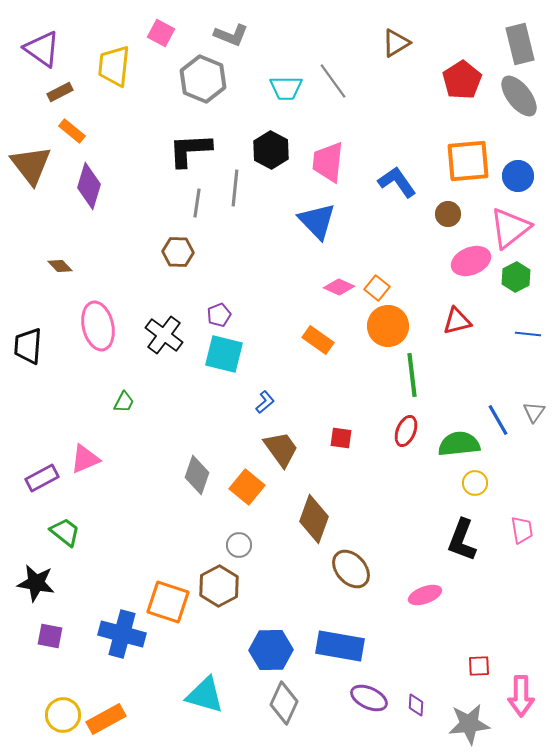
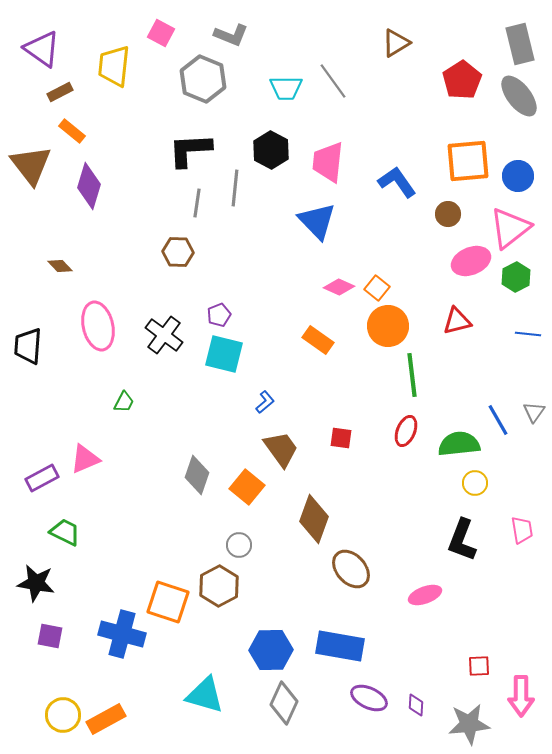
green trapezoid at (65, 532): rotated 12 degrees counterclockwise
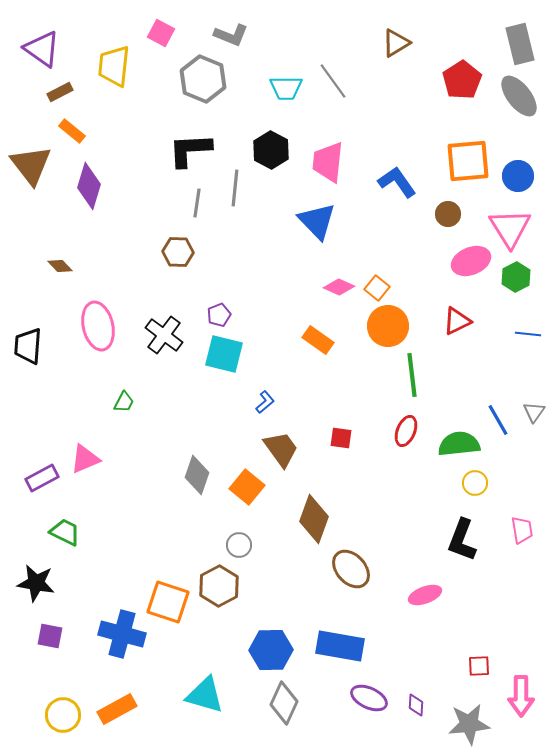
pink triangle at (510, 228): rotated 24 degrees counterclockwise
red triangle at (457, 321): rotated 12 degrees counterclockwise
orange rectangle at (106, 719): moved 11 px right, 10 px up
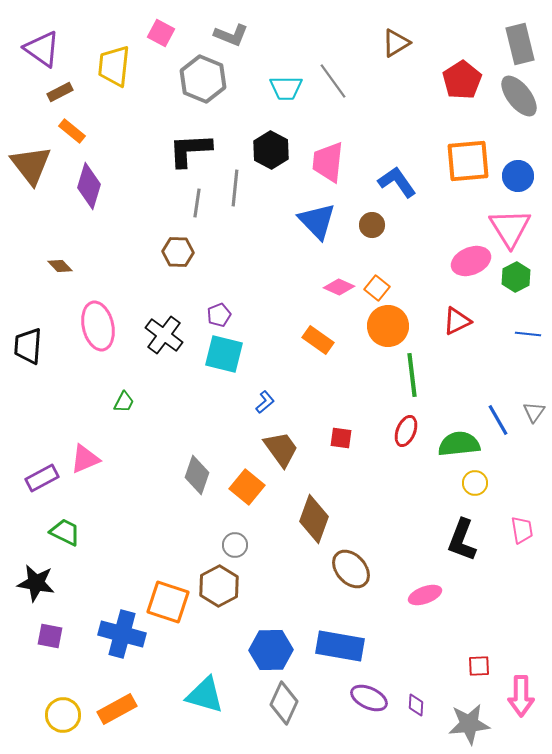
brown circle at (448, 214): moved 76 px left, 11 px down
gray circle at (239, 545): moved 4 px left
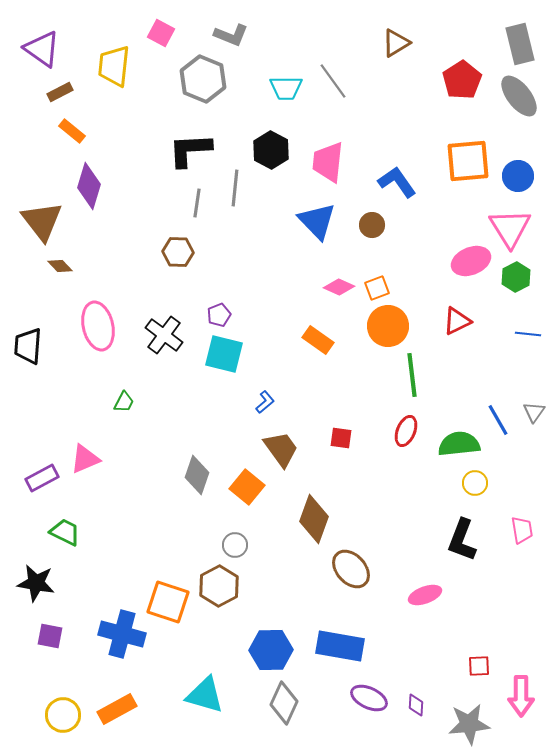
brown triangle at (31, 165): moved 11 px right, 56 px down
orange square at (377, 288): rotated 30 degrees clockwise
